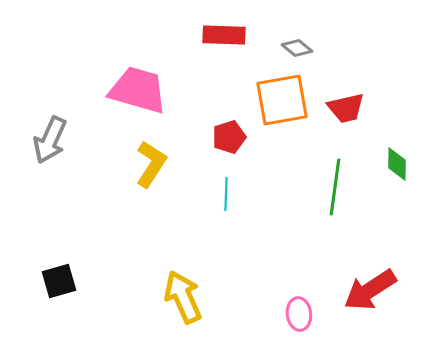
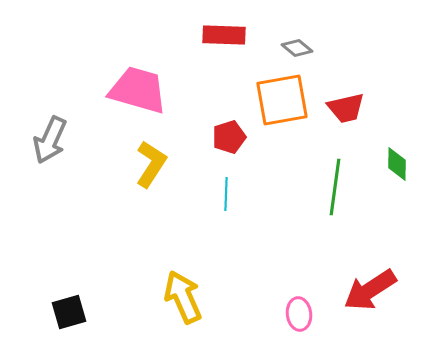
black square: moved 10 px right, 31 px down
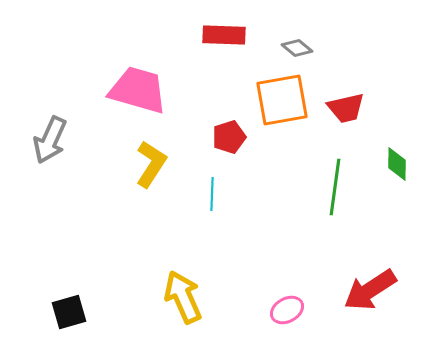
cyan line: moved 14 px left
pink ellipse: moved 12 px left, 4 px up; rotated 68 degrees clockwise
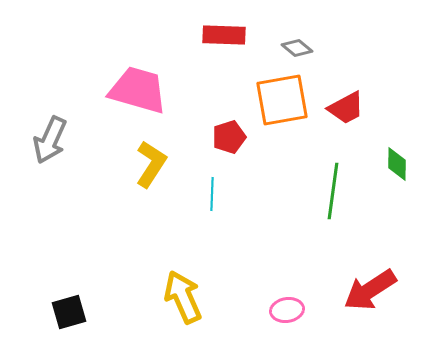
red trapezoid: rotated 15 degrees counterclockwise
green line: moved 2 px left, 4 px down
pink ellipse: rotated 20 degrees clockwise
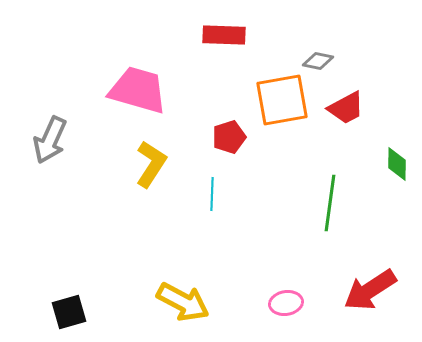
gray diamond: moved 21 px right, 13 px down; rotated 28 degrees counterclockwise
green line: moved 3 px left, 12 px down
yellow arrow: moved 5 px down; rotated 142 degrees clockwise
pink ellipse: moved 1 px left, 7 px up
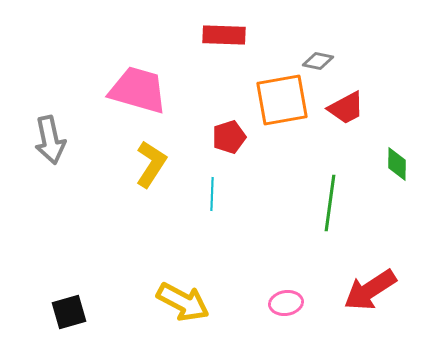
gray arrow: rotated 36 degrees counterclockwise
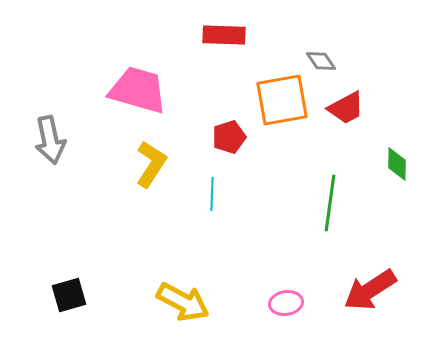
gray diamond: moved 3 px right; rotated 44 degrees clockwise
black square: moved 17 px up
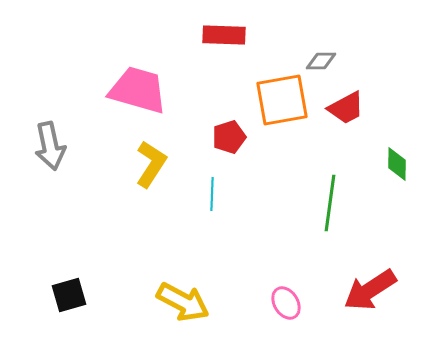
gray diamond: rotated 56 degrees counterclockwise
gray arrow: moved 6 px down
pink ellipse: rotated 68 degrees clockwise
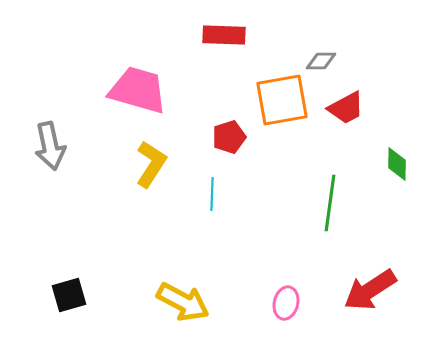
pink ellipse: rotated 44 degrees clockwise
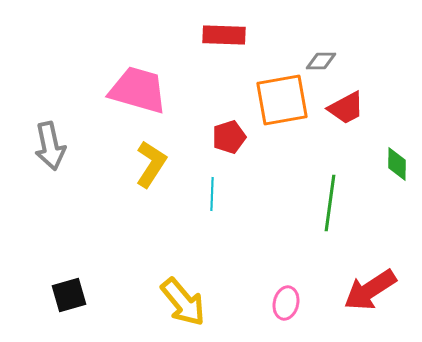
yellow arrow: rotated 22 degrees clockwise
